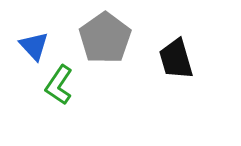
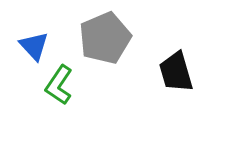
gray pentagon: rotated 12 degrees clockwise
black trapezoid: moved 13 px down
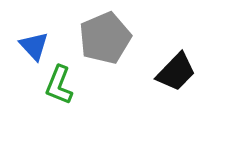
black trapezoid: rotated 120 degrees counterclockwise
green L-shape: rotated 12 degrees counterclockwise
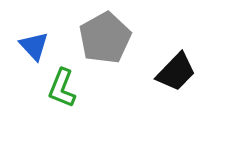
gray pentagon: rotated 6 degrees counterclockwise
green L-shape: moved 3 px right, 3 px down
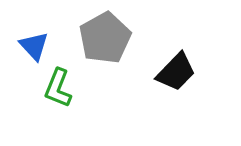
green L-shape: moved 4 px left
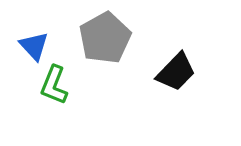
green L-shape: moved 4 px left, 3 px up
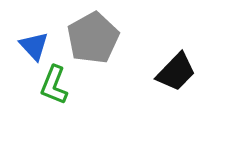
gray pentagon: moved 12 px left
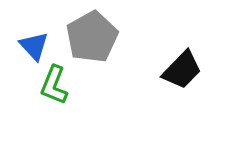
gray pentagon: moved 1 px left, 1 px up
black trapezoid: moved 6 px right, 2 px up
